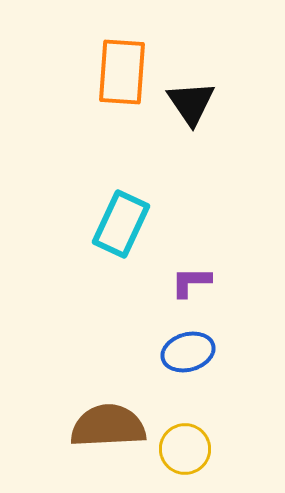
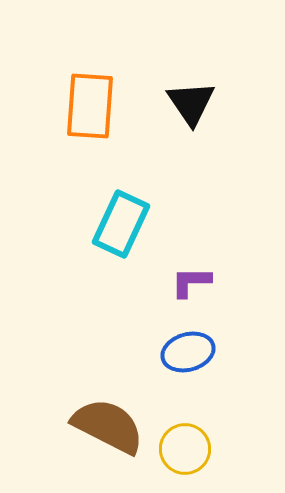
orange rectangle: moved 32 px left, 34 px down
brown semicircle: rotated 30 degrees clockwise
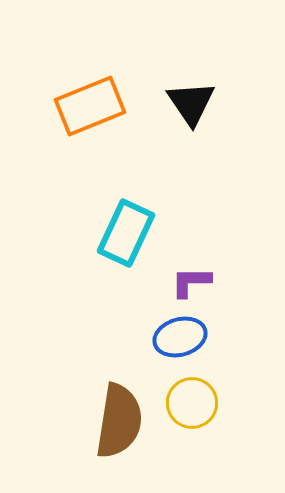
orange rectangle: rotated 64 degrees clockwise
cyan rectangle: moved 5 px right, 9 px down
blue ellipse: moved 8 px left, 15 px up
brown semicircle: moved 11 px right, 5 px up; rotated 72 degrees clockwise
yellow circle: moved 7 px right, 46 px up
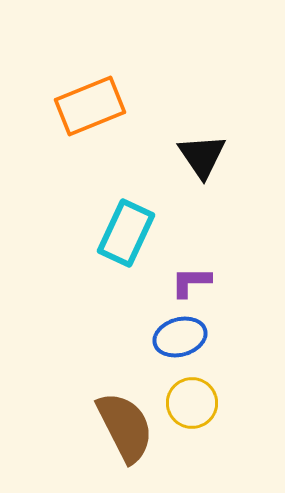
black triangle: moved 11 px right, 53 px down
brown semicircle: moved 6 px right, 6 px down; rotated 36 degrees counterclockwise
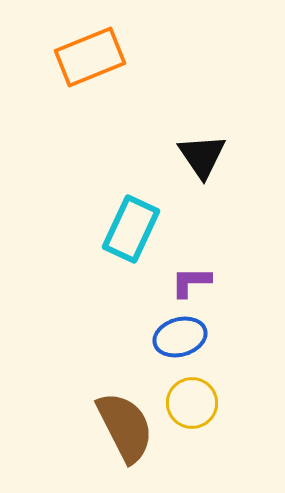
orange rectangle: moved 49 px up
cyan rectangle: moved 5 px right, 4 px up
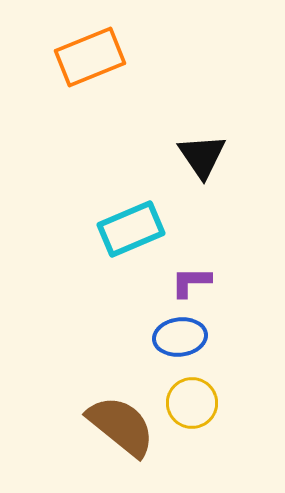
cyan rectangle: rotated 42 degrees clockwise
blue ellipse: rotated 9 degrees clockwise
brown semicircle: moved 4 px left, 1 px up; rotated 24 degrees counterclockwise
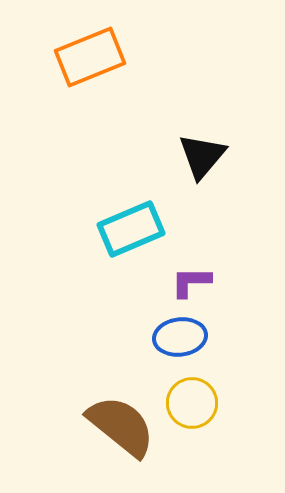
black triangle: rotated 14 degrees clockwise
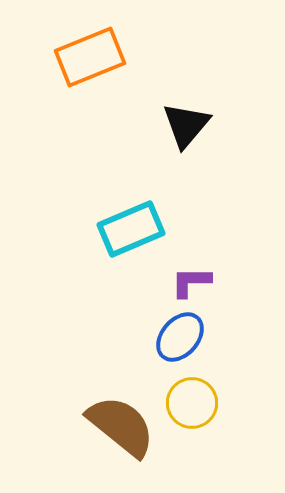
black triangle: moved 16 px left, 31 px up
blue ellipse: rotated 42 degrees counterclockwise
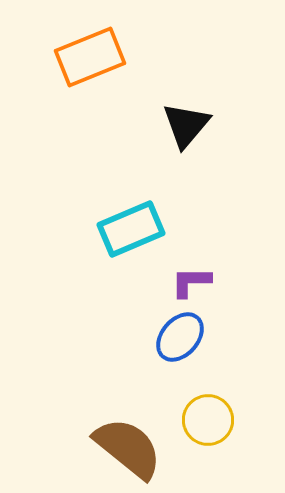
yellow circle: moved 16 px right, 17 px down
brown semicircle: moved 7 px right, 22 px down
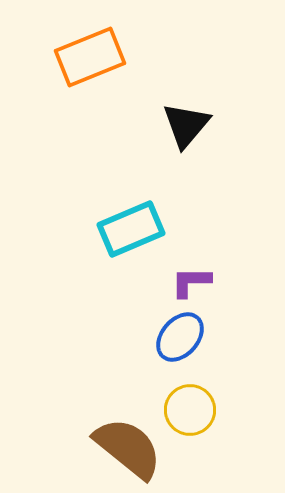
yellow circle: moved 18 px left, 10 px up
